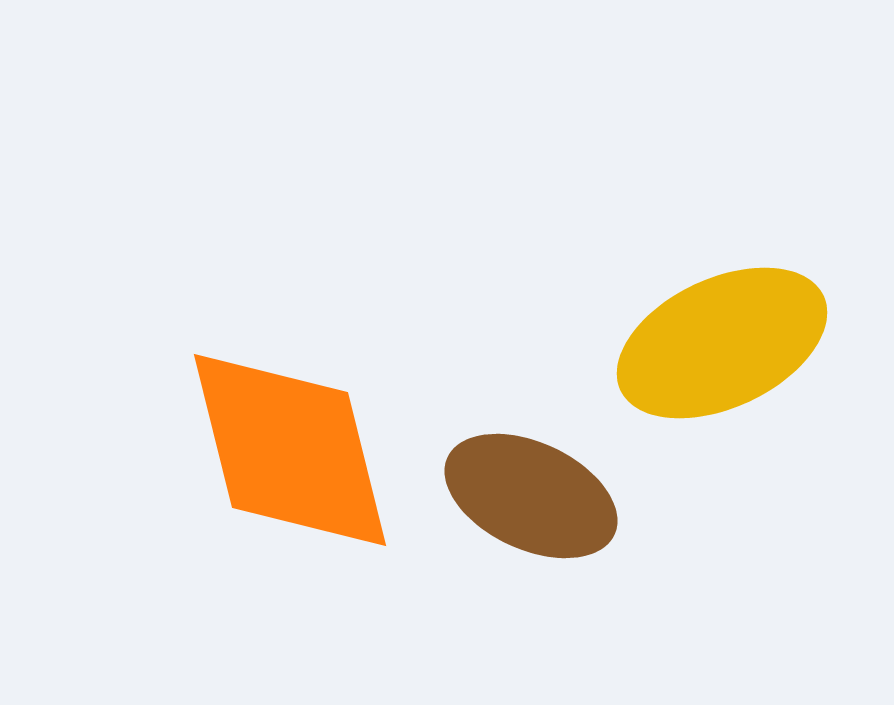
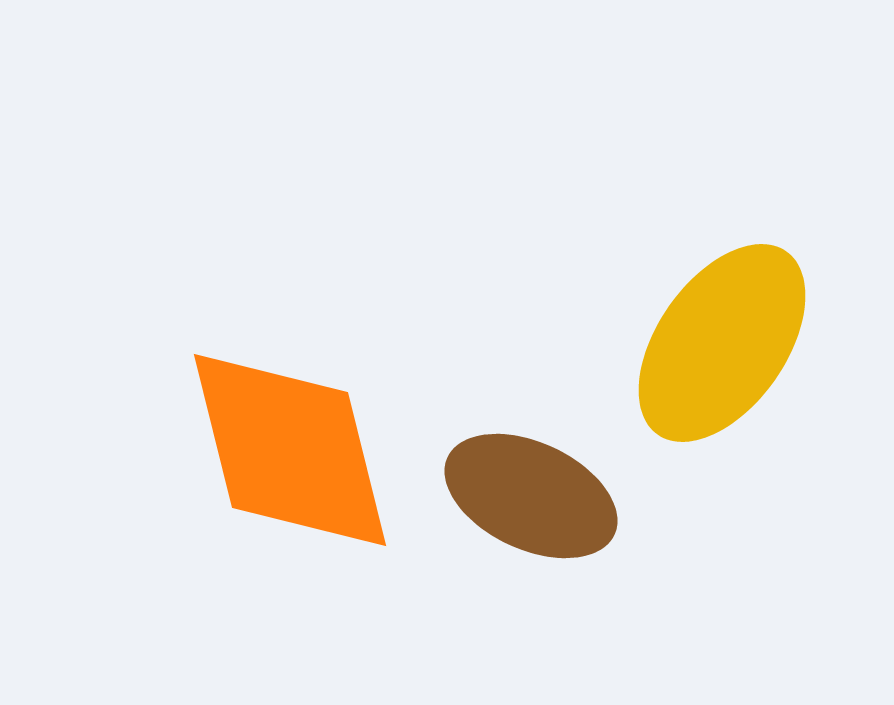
yellow ellipse: rotated 30 degrees counterclockwise
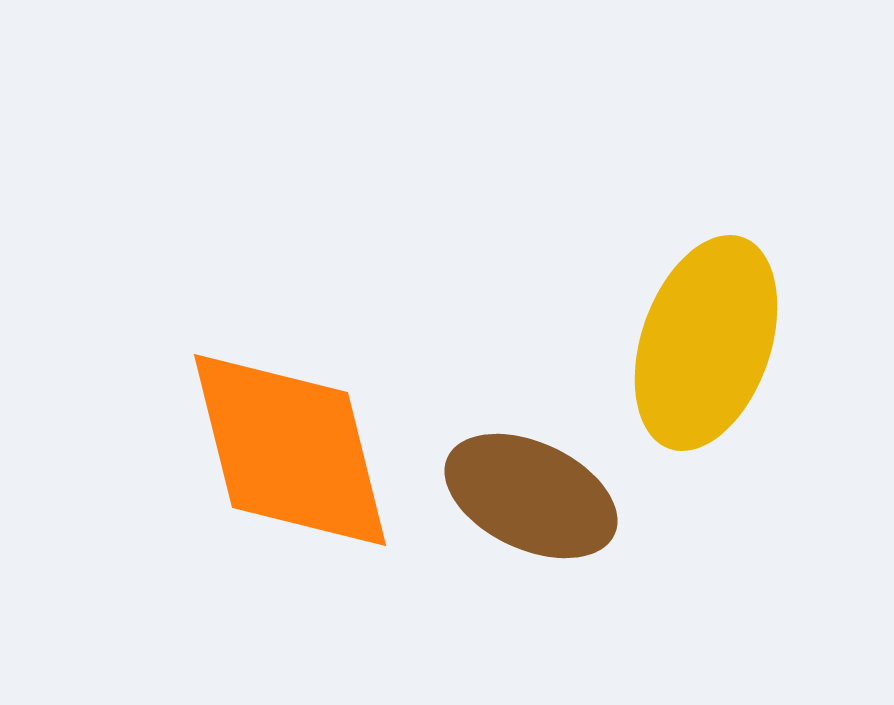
yellow ellipse: moved 16 px left; rotated 16 degrees counterclockwise
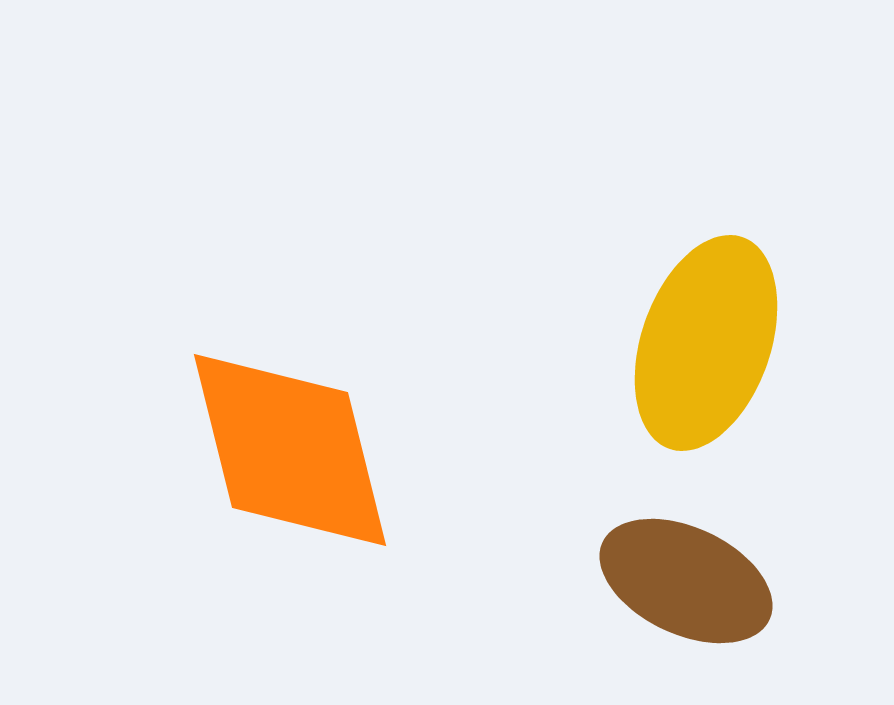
brown ellipse: moved 155 px right, 85 px down
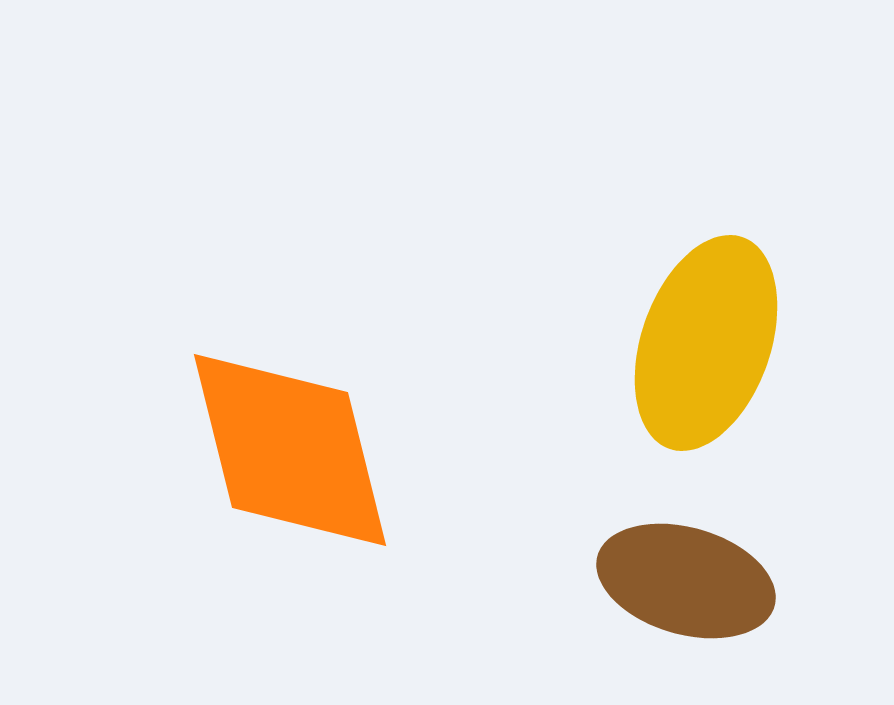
brown ellipse: rotated 9 degrees counterclockwise
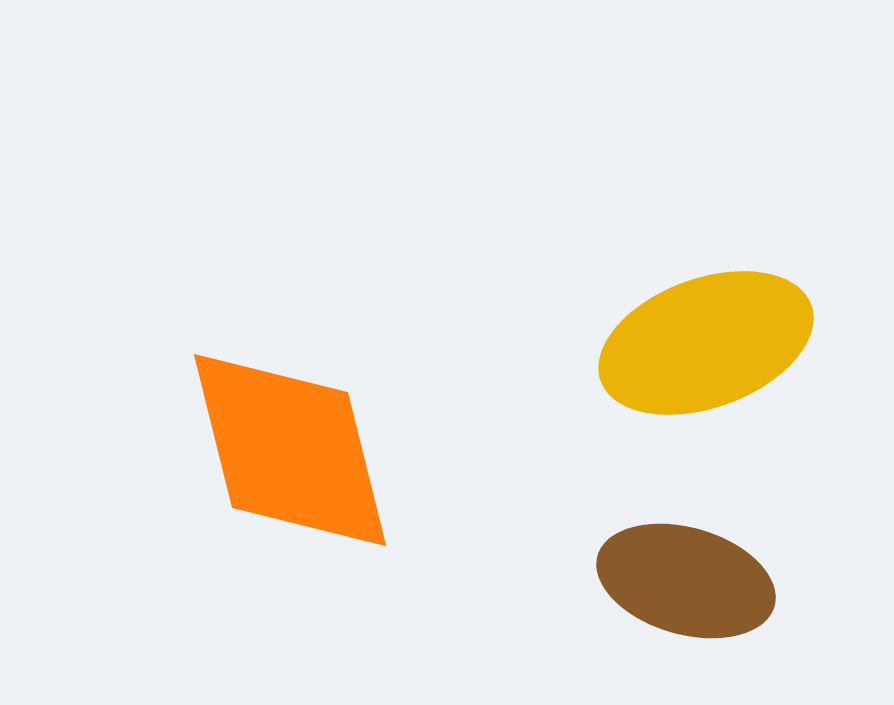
yellow ellipse: rotated 51 degrees clockwise
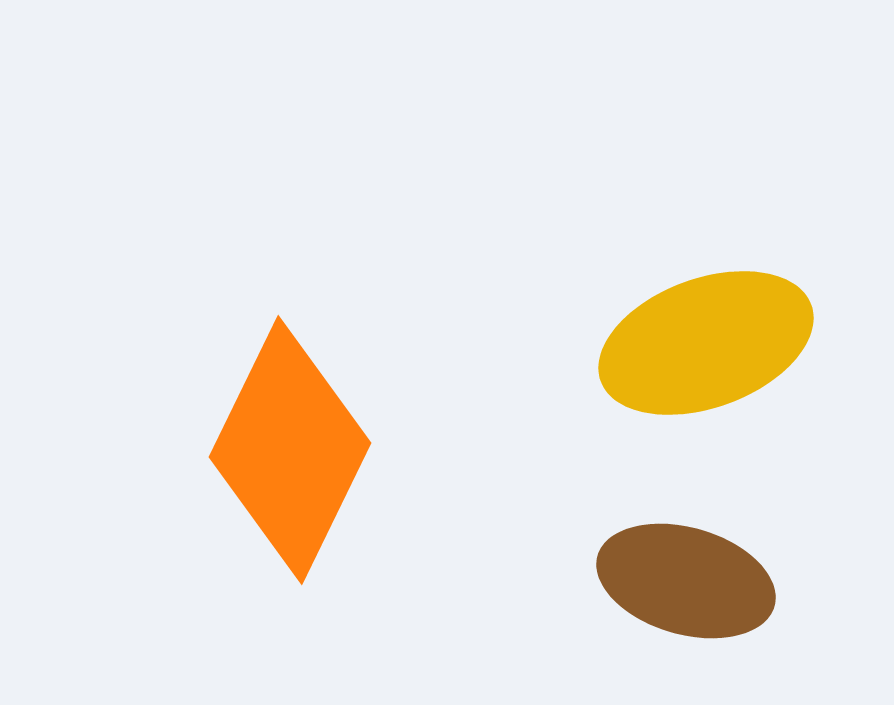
orange diamond: rotated 40 degrees clockwise
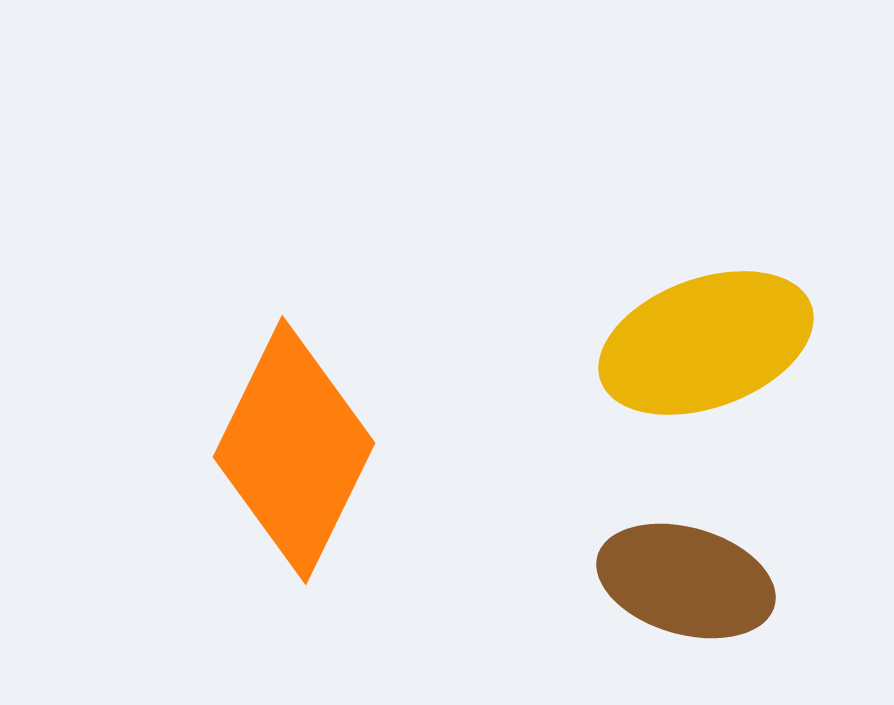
orange diamond: moved 4 px right
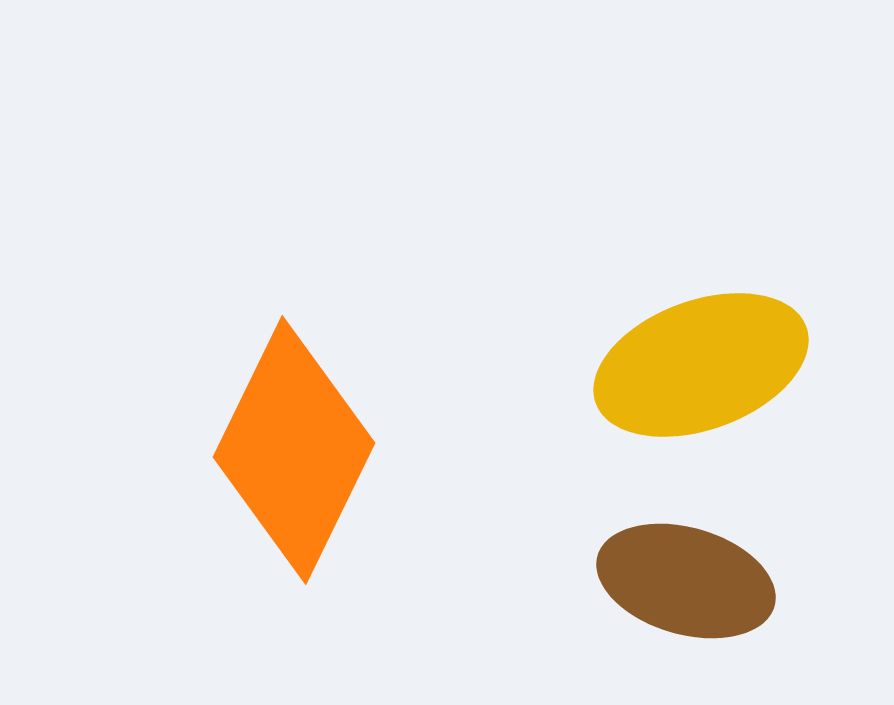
yellow ellipse: moved 5 px left, 22 px down
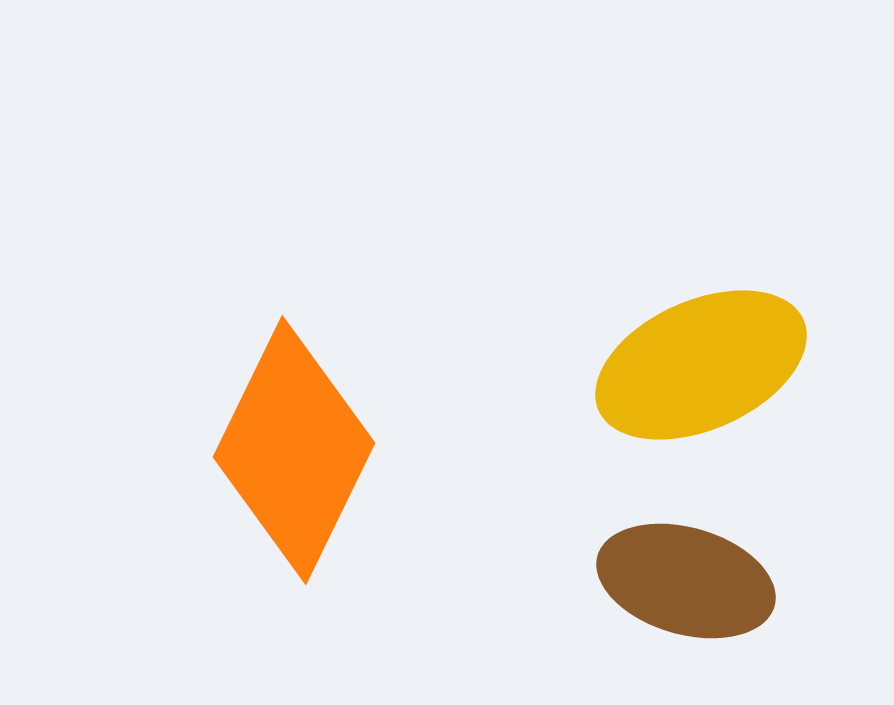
yellow ellipse: rotated 4 degrees counterclockwise
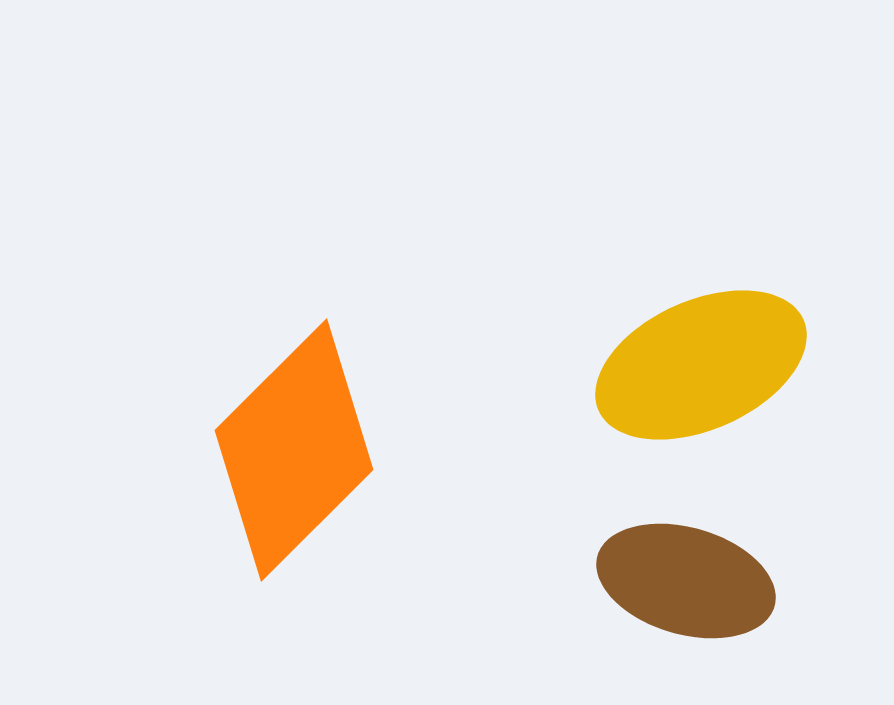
orange diamond: rotated 19 degrees clockwise
